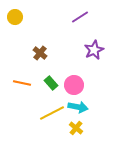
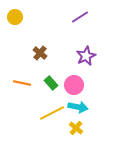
purple star: moved 8 px left, 6 px down
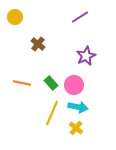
brown cross: moved 2 px left, 9 px up
yellow line: rotated 40 degrees counterclockwise
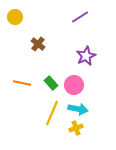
cyan arrow: moved 2 px down
yellow cross: rotated 32 degrees clockwise
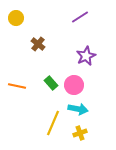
yellow circle: moved 1 px right, 1 px down
orange line: moved 5 px left, 3 px down
yellow line: moved 1 px right, 10 px down
yellow cross: moved 4 px right, 5 px down
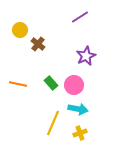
yellow circle: moved 4 px right, 12 px down
orange line: moved 1 px right, 2 px up
